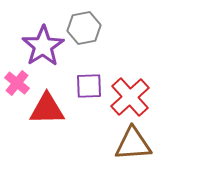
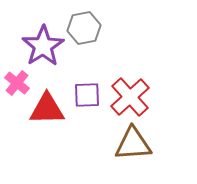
purple square: moved 2 px left, 9 px down
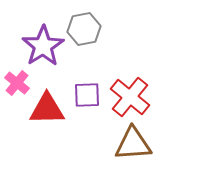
gray hexagon: moved 1 px down
red cross: rotated 9 degrees counterclockwise
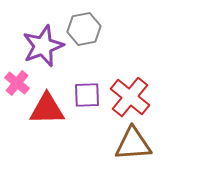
purple star: rotated 12 degrees clockwise
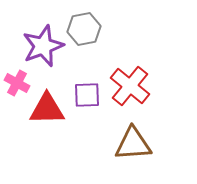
pink cross: rotated 10 degrees counterclockwise
red cross: moved 11 px up
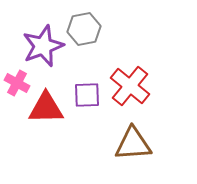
red triangle: moved 1 px left, 1 px up
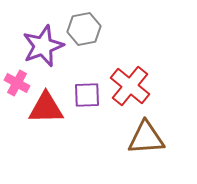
brown triangle: moved 13 px right, 6 px up
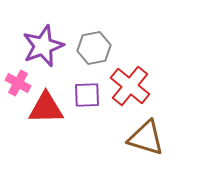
gray hexagon: moved 10 px right, 19 px down
pink cross: moved 1 px right
brown triangle: rotated 21 degrees clockwise
